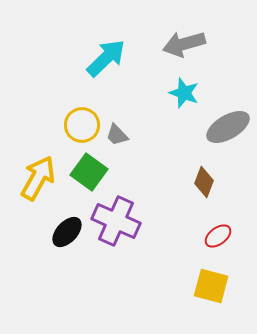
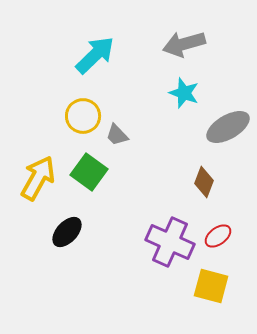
cyan arrow: moved 11 px left, 3 px up
yellow circle: moved 1 px right, 9 px up
purple cross: moved 54 px right, 21 px down
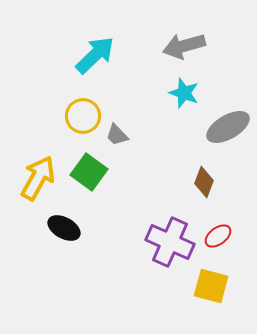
gray arrow: moved 2 px down
black ellipse: moved 3 px left, 4 px up; rotated 76 degrees clockwise
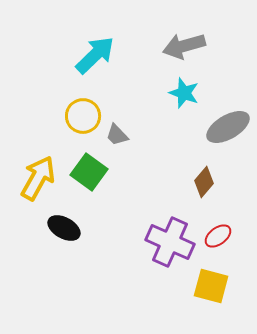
brown diamond: rotated 20 degrees clockwise
